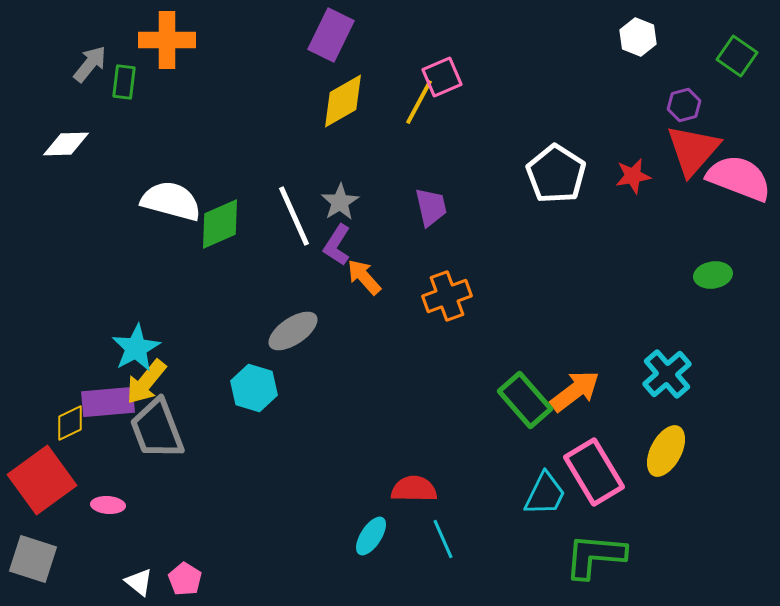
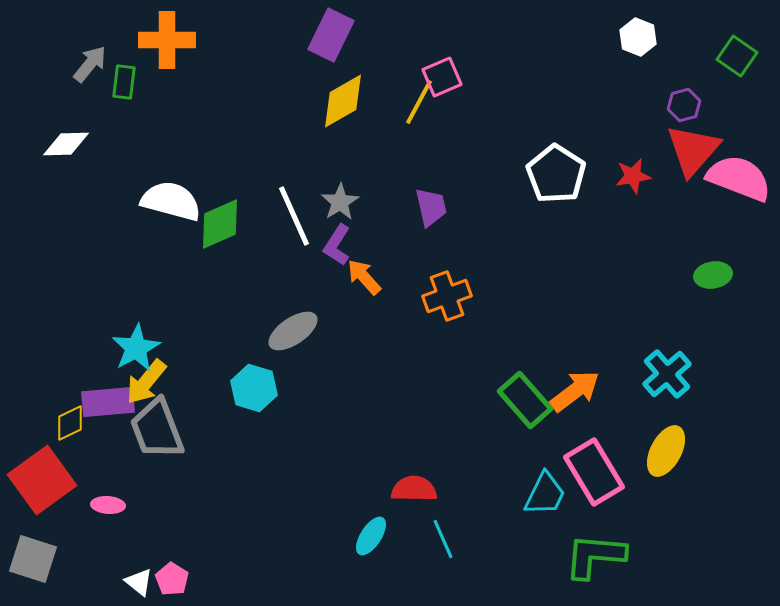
pink pentagon at (185, 579): moved 13 px left
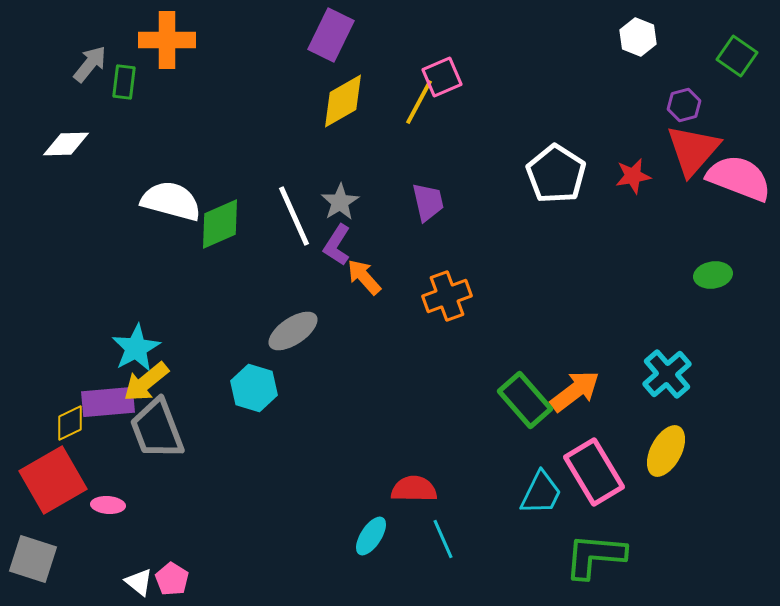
purple trapezoid at (431, 207): moved 3 px left, 5 px up
yellow arrow at (146, 382): rotated 12 degrees clockwise
red square at (42, 480): moved 11 px right; rotated 6 degrees clockwise
cyan trapezoid at (545, 494): moved 4 px left, 1 px up
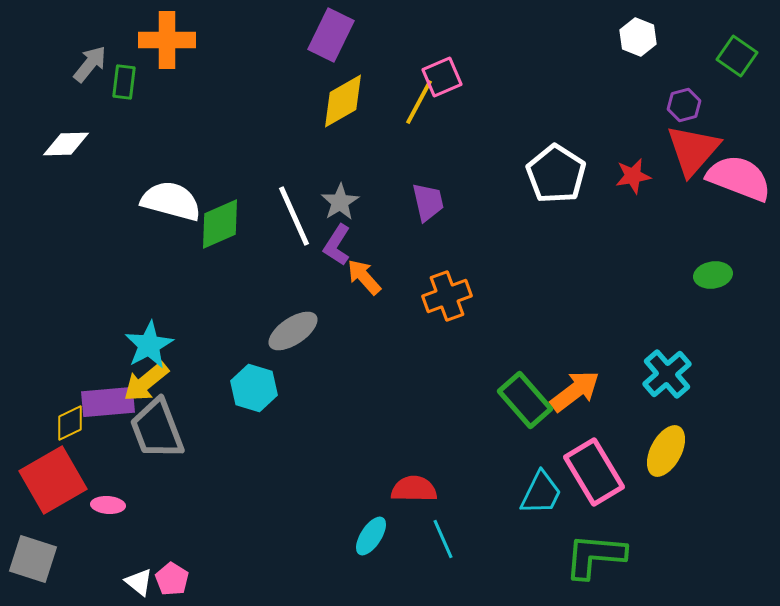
cyan star at (136, 348): moved 13 px right, 3 px up
